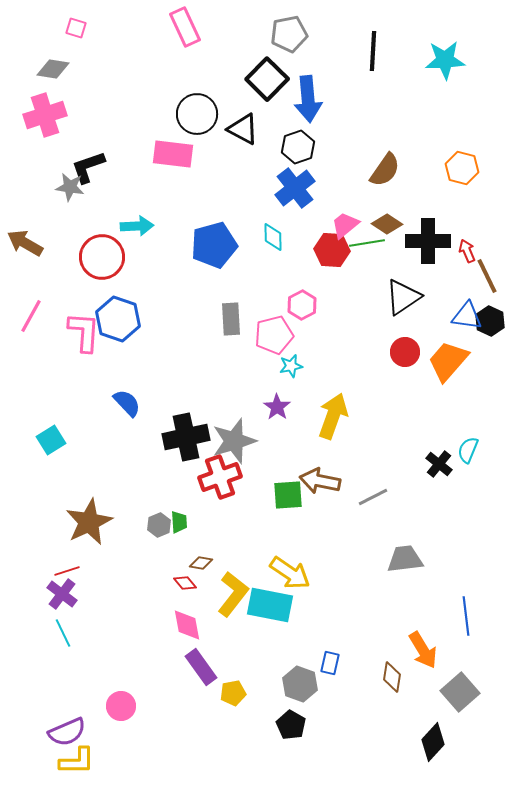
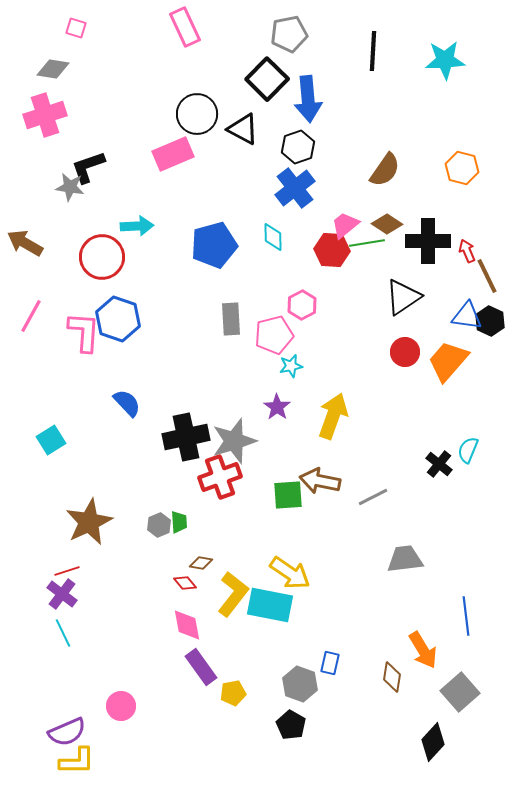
pink rectangle at (173, 154): rotated 30 degrees counterclockwise
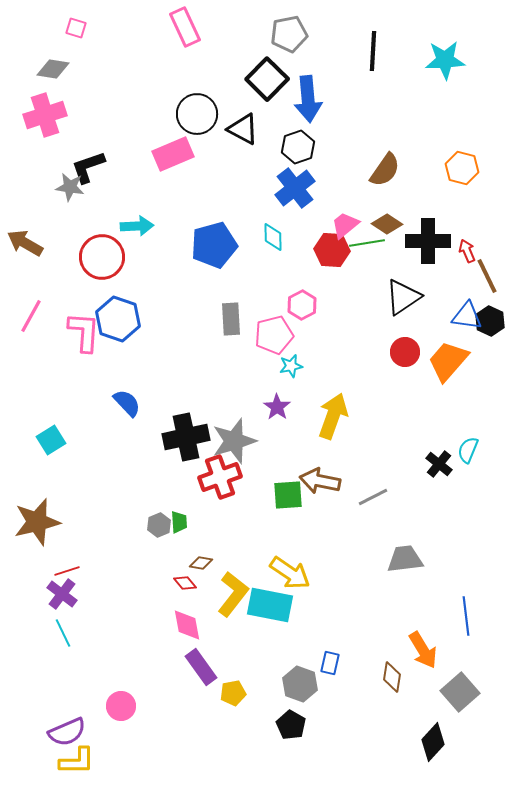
brown star at (89, 522): moved 52 px left; rotated 12 degrees clockwise
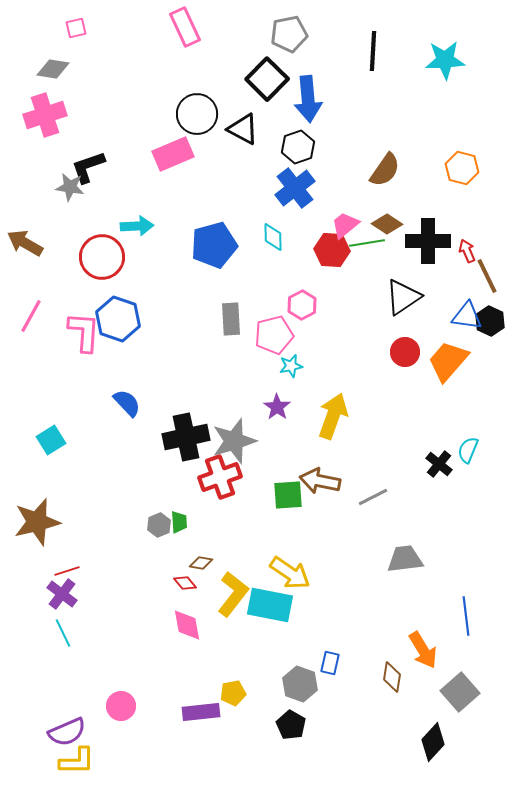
pink square at (76, 28): rotated 30 degrees counterclockwise
purple rectangle at (201, 667): moved 45 px down; rotated 60 degrees counterclockwise
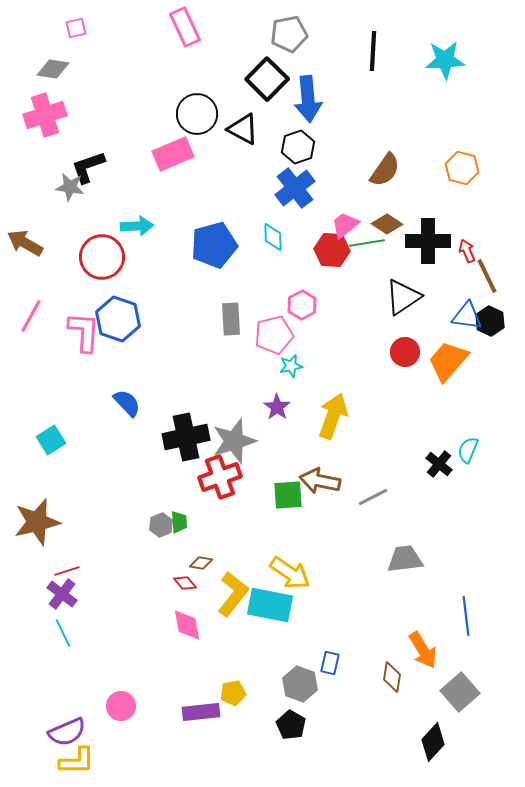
gray hexagon at (159, 525): moved 2 px right
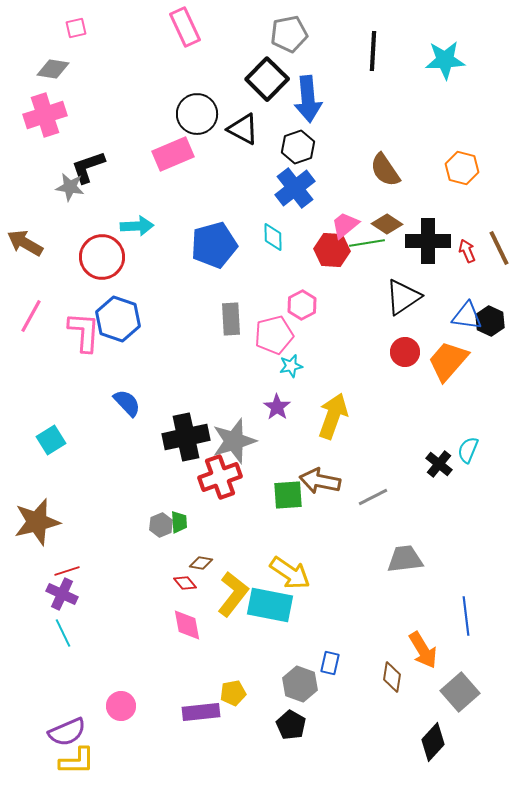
brown semicircle at (385, 170): rotated 111 degrees clockwise
brown line at (487, 276): moved 12 px right, 28 px up
purple cross at (62, 594): rotated 12 degrees counterclockwise
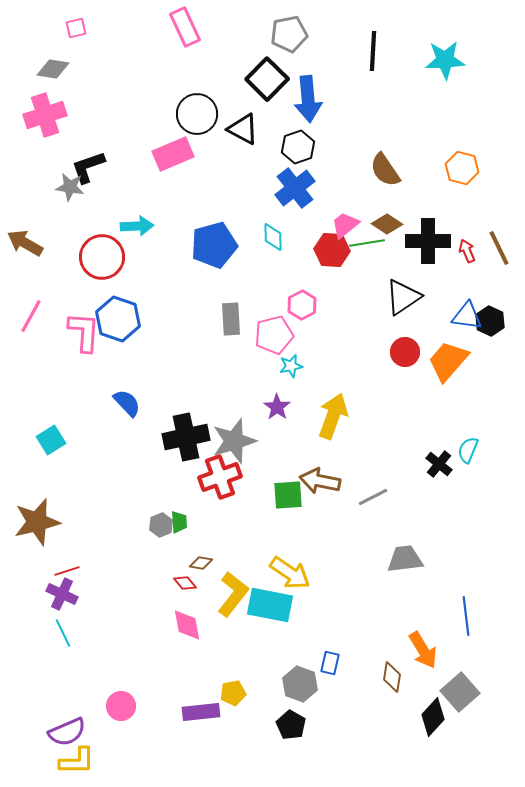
black diamond at (433, 742): moved 25 px up
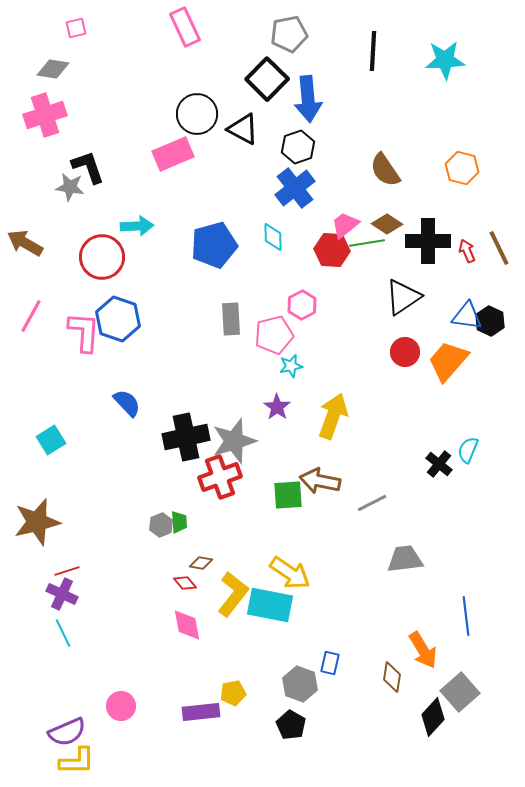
black L-shape at (88, 167): rotated 90 degrees clockwise
gray line at (373, 497): moved 1 px left, 6 px down
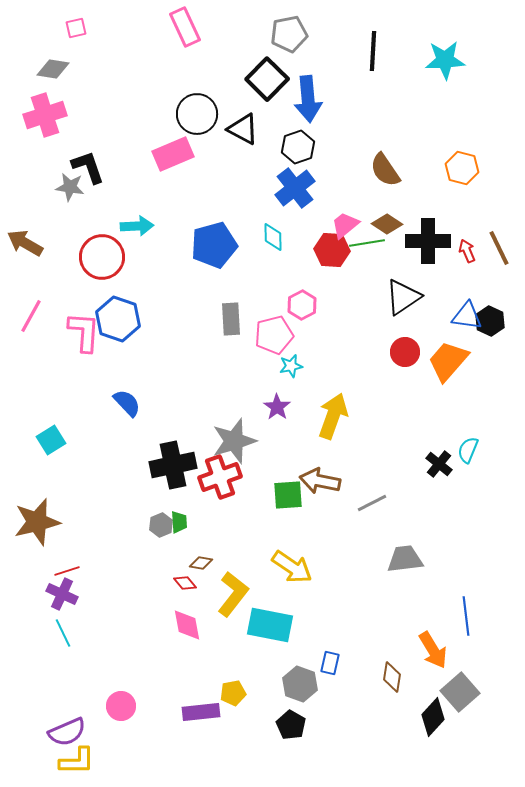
black cross at (186, 437): moved 13 px left, 28 px down
yellow arrow at (290, 573): moved 2 px right, 6 px up
cyan rectangle at (270, 605): moved 20 px down
orange arrow at (423, 650): moved 10 px right
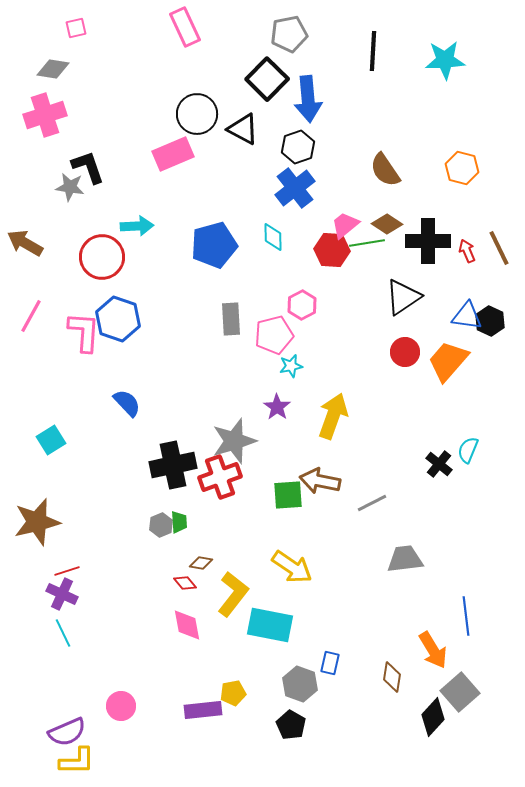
purple rectangle at (201, 712): moved 2 px right, 2 px up
